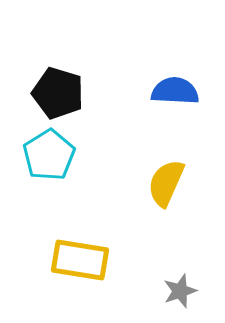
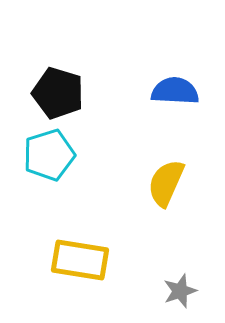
cyan pentagon: rotated 15 degrees clockwise
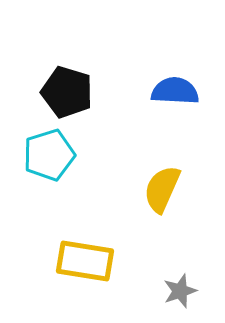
black pentagon: moved 9 px right, 1 px up
yellow semicircle: moved 4 px left, 6 px down
yellow rectangle: moved 5 px right, 1 px down
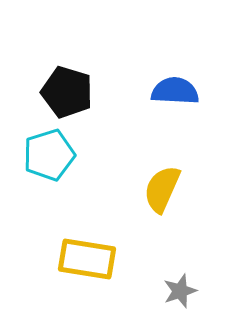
yellow rectangle: moved 2 px right, 2 px up
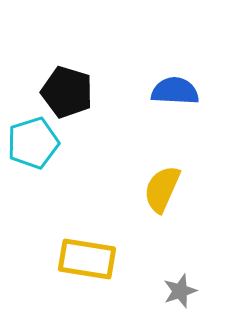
cyan pentagon: moved 16 px left, 12 px up
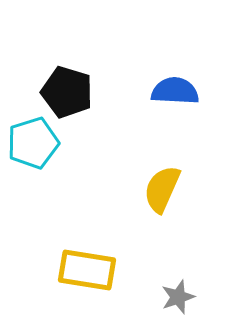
yellow rectangle: moved 11 px down
gray star: moved 2 px left, 6 px down
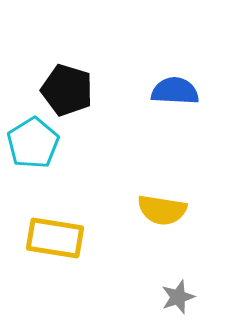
black pentagon: moved 2 px up
cyan pentagon: rotated 15 degrees counterclockwise
yellow semicircle: moved 21 px down; rotated 105 degrees counterclockwise
yellow rectangle: moved 32 px left, 32 px up
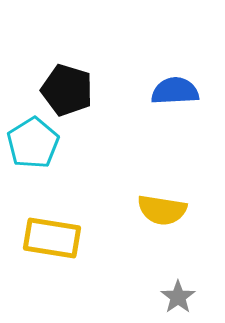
blue semicircle: rotated 6 degrees counterclockwise
yellow rectangle: moved 3 px left
gray star: rotated 16 degrees counterclockwise
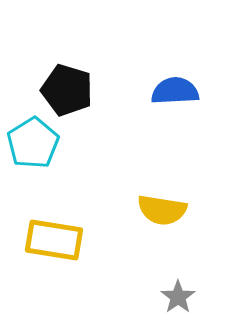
yellow rectangle: moved 2 px right, 2 px down
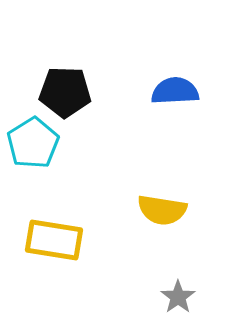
black pentagon: moved 2 px left, 2 px down; rotated 15 degrees counterclockwise
